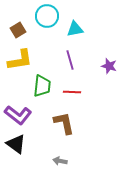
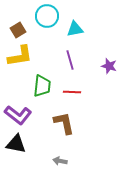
yellow L-shape: moved 4 px up
black triangle: rotated 25 degrees counterclockwise
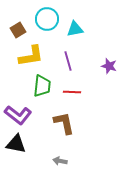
cyan circle: moved 3 px down
yellow L-shape: moved 11 px right
purple line: moved 2 px left, 1 px down
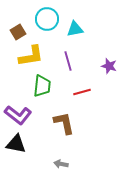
brown square: moved 2 px down
red line: moved 10 px right; rotated 18 degrees counterclockwise
gray arrow: moved 1 px right, 3 px down
